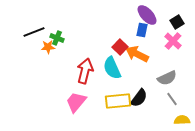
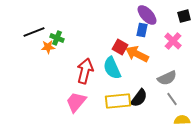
black square: moved 7 px right, 6 px up; rotated 16 degrees clockwise
red square: rotated 14 degrees counterclockwise
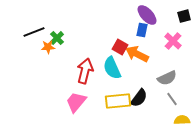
green cross: rotated 24 degrees clockwise
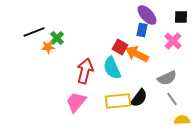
black square: moved 3 px left, 1 px down; rotated 16 degrees clockwise
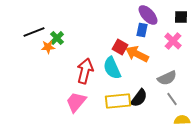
purple ellipse: moved 1 px right
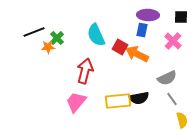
purple ellipse: rotated 45 degrees counterclockwise
cyan semicircle: moved 16 px left, 33 px up
black semicircle: rotated 42 degrees clockwise
yellow semicircle: rotated 77 degrees clockwise
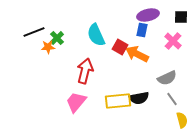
purple ellipse: rotated 15 degrees counterclockwise
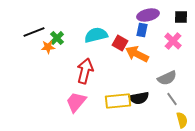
cyan semicircle: rotated 100 degrees clockwise
red square: moved 4 px up
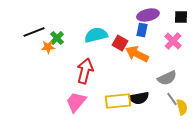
yellow semicircle: moved 13 px up
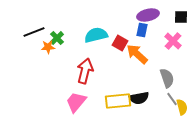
orange arrow: rotated 15 degrees clockwise
gray semicircle: rotated 84 degrees counterclockwise
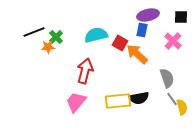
green cross: moved 1 px left, 1 px up
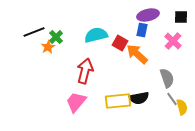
orange star: rotated 24 degrees counterclockwise
